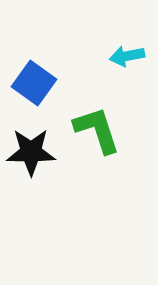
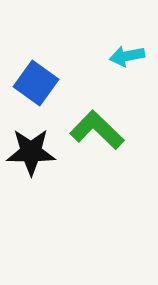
blue square: moved 2 px right
green L-shape: rotated 28 degrees counterclockwise
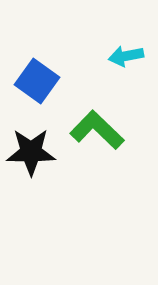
cyan arrow: moved 1 px left
blue square: moved 1 px right, 2 px up
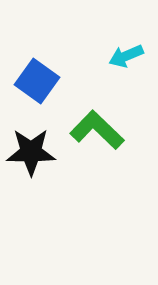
cyan arrow: rotated 12 degrees counterclockwise
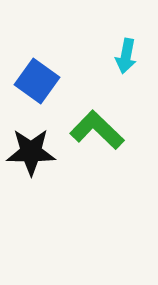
cyan arrow: rotated 56 degrees counterclockwise
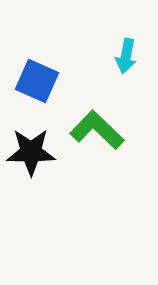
blue square: rotated 12 degrees counterclockwise
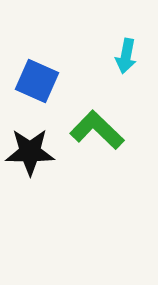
black star: moved 1 px left
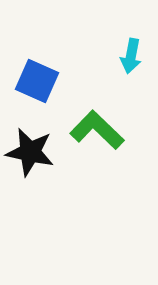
cyan arrow: moved 5 px right
black star: rotated 12 degrees clockwise
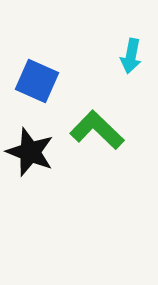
black star: rotated 9 degrees clockwise
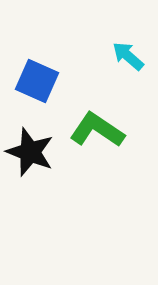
cyan arrow: moved 3 px left; rotated 120 degrees clockwise
green L-shape: rotated 10 degrees counterclockwise
